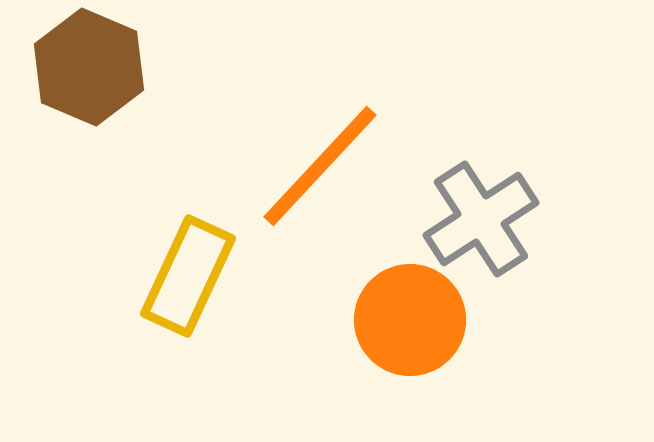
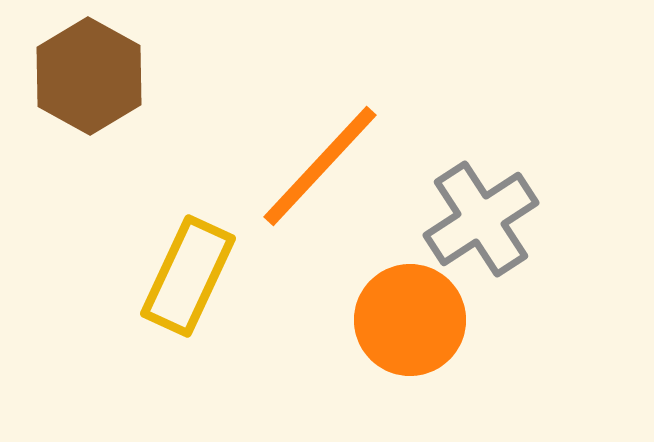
brown hexagon: moved 9 px down; rotated 6 degrees clockwise
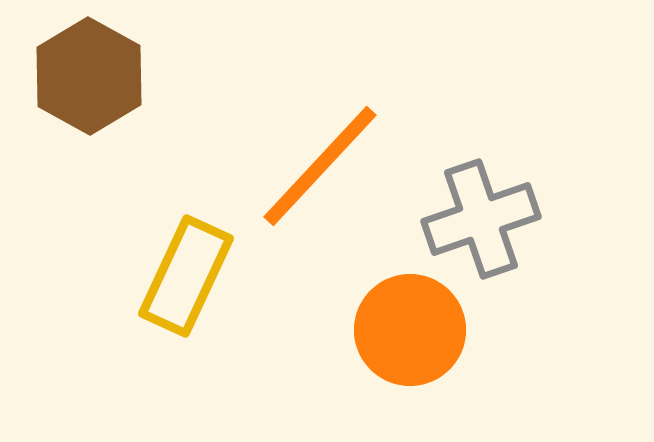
gray cross: rotated 14 degrees clockwise
yellow rectangle: moved 2 px left
orange circle: moved 10 px down
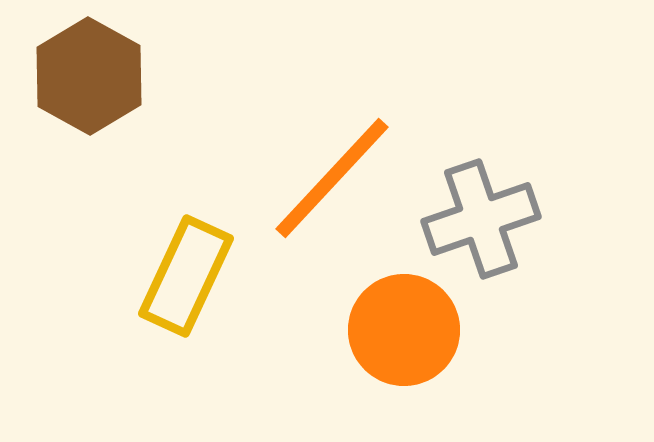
orange line: moved 12 px right, 12 px down
orange circle: moved 6 px left
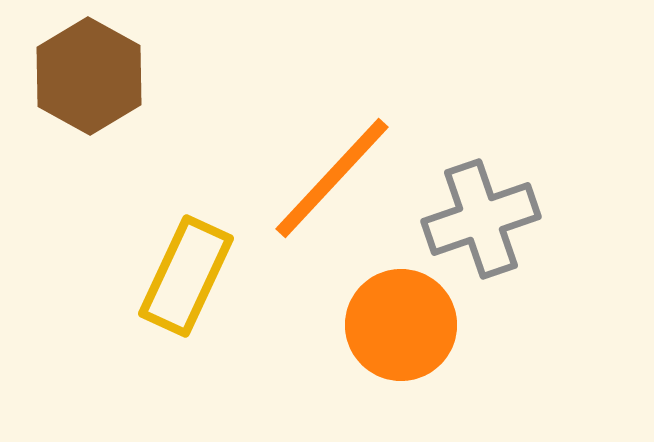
orange circle: moved 3 px left, 5 px up
